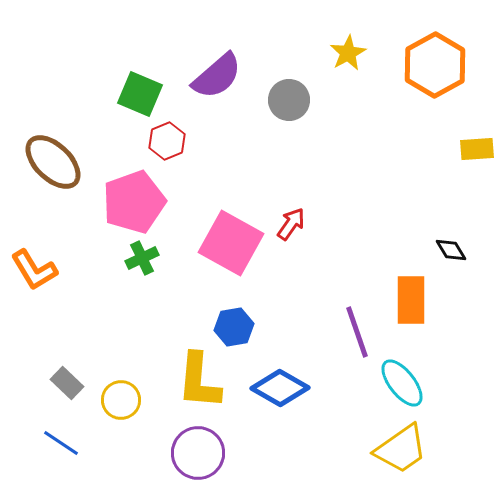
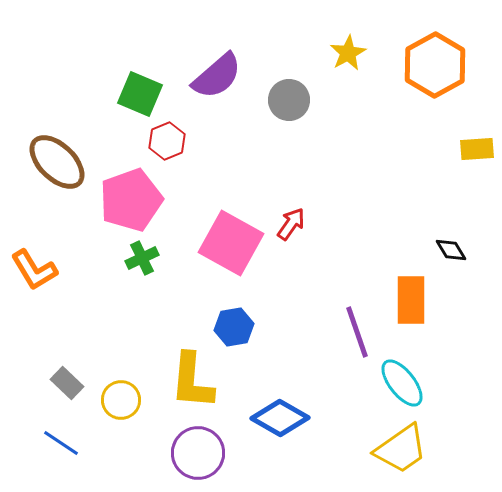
brown ellipse: moved 4 px right
pink pentagon: moved 3 px left, 2 px up
yellow L-shape: moved 7 px left
blue diamond: moved 30 px down
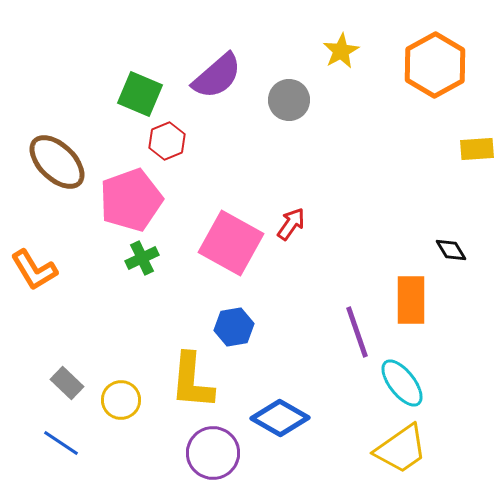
yellow star: moved 7 px left, 2 px up
purple circle: moved 15 px right
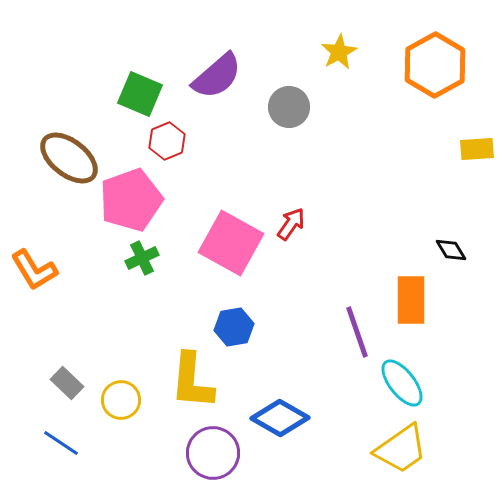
yellow star: moved 2 px left, 1 px down
gray circle: moved 7 px down
brown ellipse: moved 12 px right, 4 px up; rotated 6 degrees counterclockwise
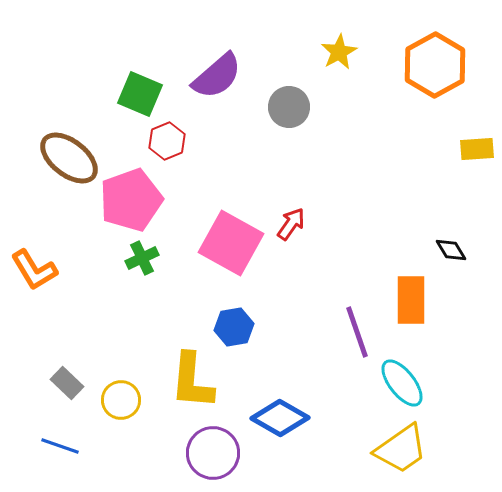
blue line: moved 1 px left, 3 px down; rotated 15 degrees counterclockwise
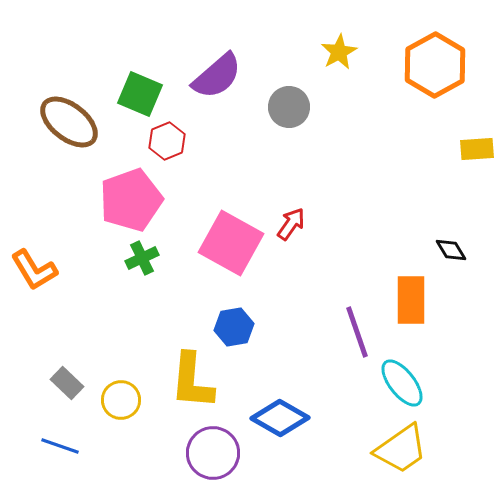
brown ellipse: moved 36 px up
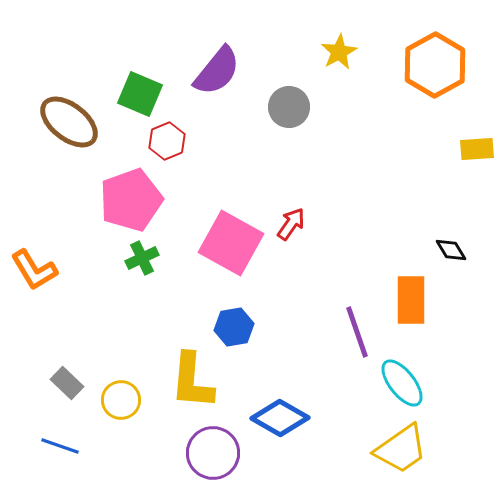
purple semicircle: moved 5 px up; rotated 10 degrees counterclockwise
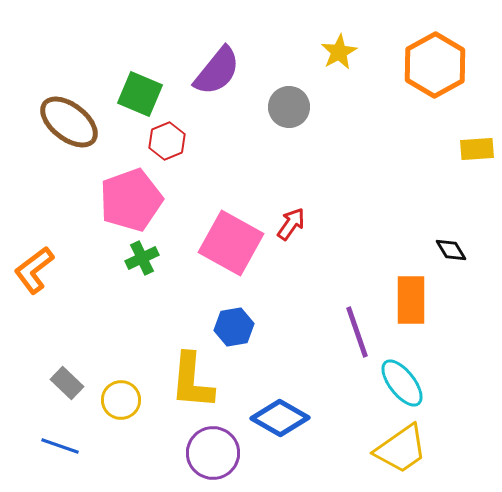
orange L-shape: rotated 84 degrees clockwise
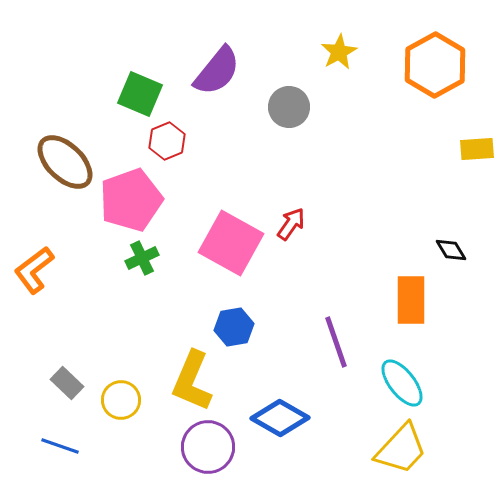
brown ellipse: moved 4 px left, 40 px down; rotated 6 degrees clockwise
purple line: moved 21 px left, 10 px down
yellow L-shape: rotated 18 degrees clockwise
yellow trapezoid: rotated 12 degrees counterclockwise
purple circle: moved 5 px left, 6 px up
